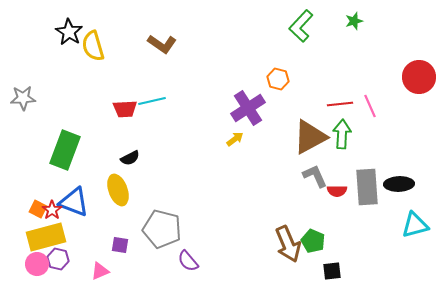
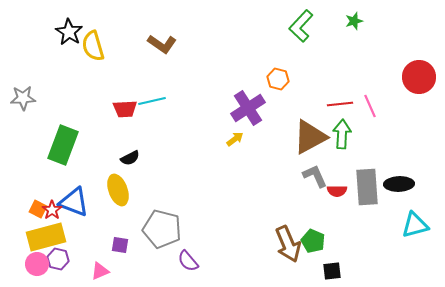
green rectangle: moved 2 px left, 5 px up
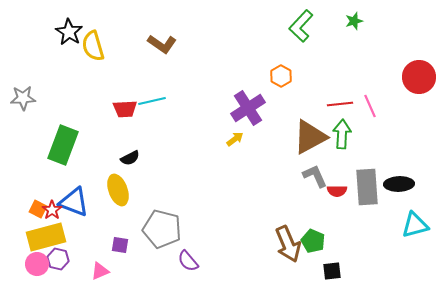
orange hexagon: moved 3 px right, 3 px up; rotated 15 degrees clockwise
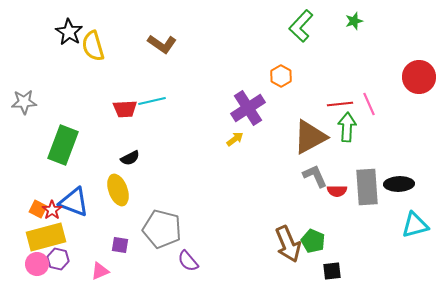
gray star: moved 1 px right, 4 px down
pink line: moved 1 px left, 2 px up
green arrow: moved 5 px right, 7 px up
